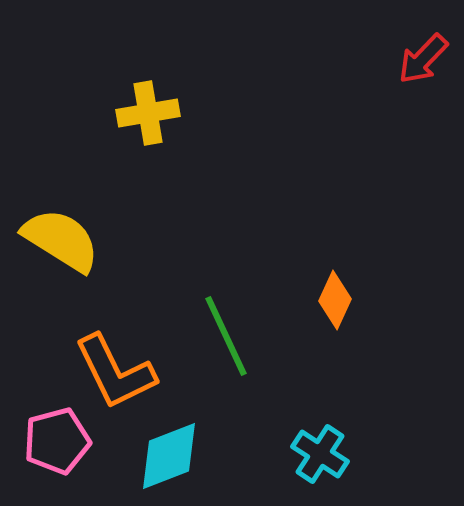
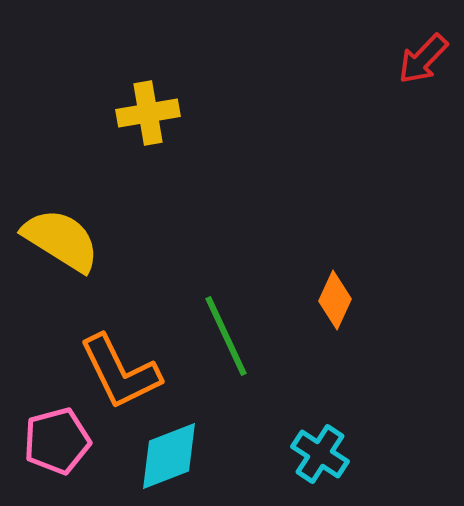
orange L-shape: moved 5 px right
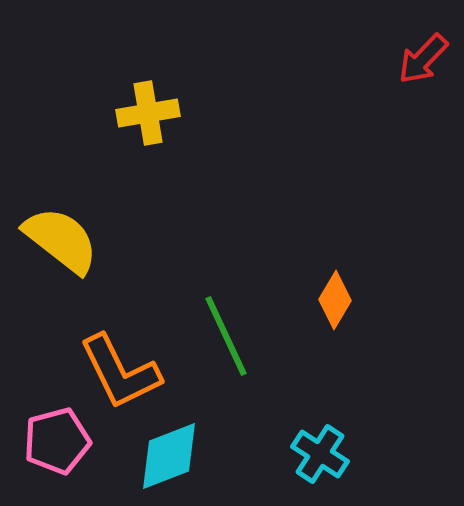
yellow semicircle: rotated 6 degrees clockwise
orange diamond: rotated 6 degrees clockwise
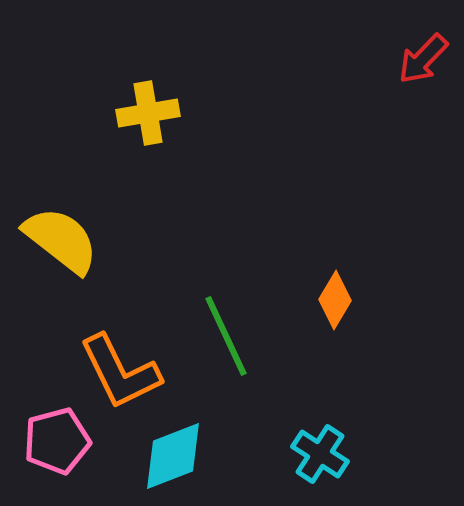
cyan diamond: moved 4 px right
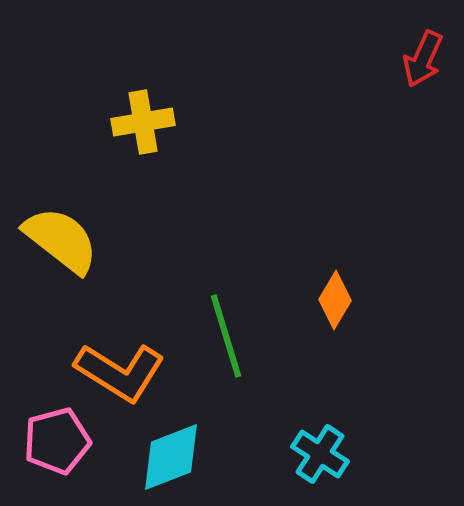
red arrow: rotated 20 degrees counterclockwise
yellow cross: moved 5 px left, 9 px down
green line: rotated 8 degrees clockwise
orange L-shape: rotated 32 degrees counterclockwise
cyan diamond: moved 2 px left, 1 px down
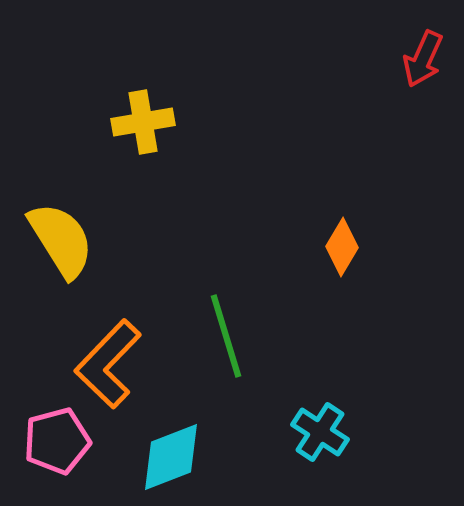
yellow semicircle: rotated 20 degrees clockwise
orange diamond: moved 7 px right, 53 px up
orange L-shape: moved 12 px left, 8 px up; rotated 102 degrees clockwise
cyan cross: moved 22 px up
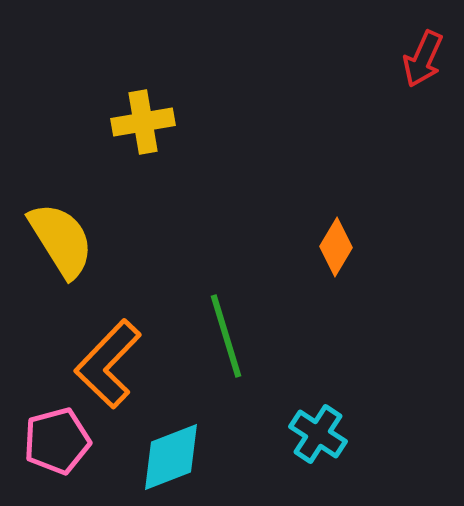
orange diamond: moved 6 px left
cyan cross: moved 2 px left, 2 px down
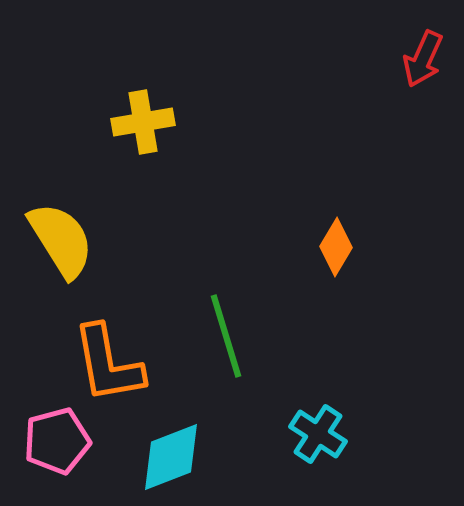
orange L-shape: rotated 54 degrees counterclockwise
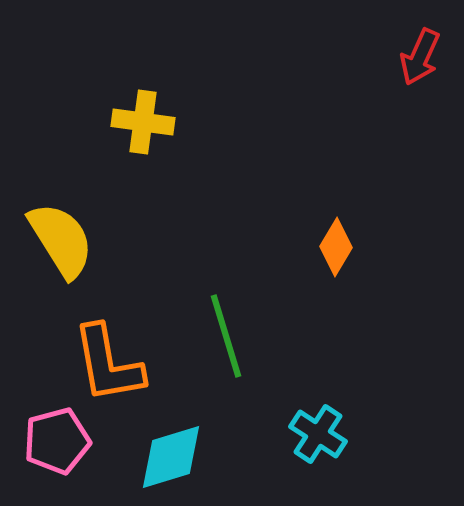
red arrow: moved 3 px left, 2 px up
yellow cross: rotated 18 degrees clockwise
cyan diamond: rotated 4 degrees clockwise
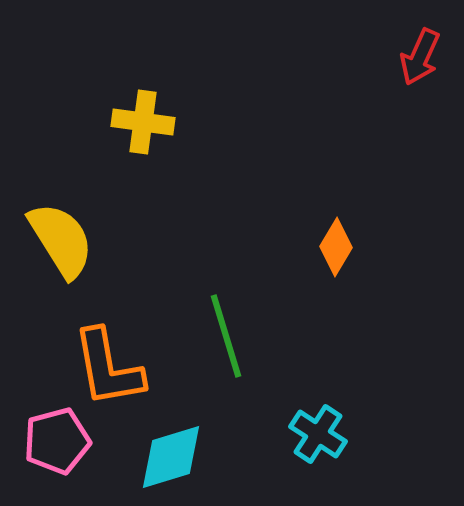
orange L-shape: moved 4 px down
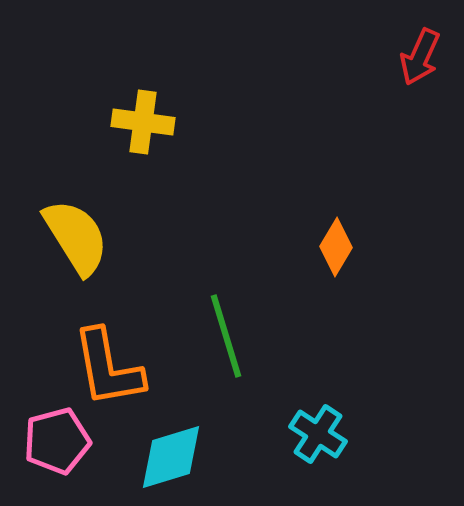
yellow semicircle: moved 15 px right, 3 px up
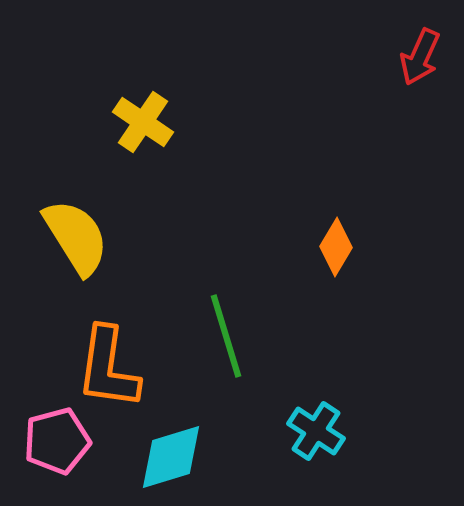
yellow cross: rotated 26 degrees clockwise
orange L-shape: rotated 18 degrees clockwise
cyan cross: moved 2 px left, 3 px up
